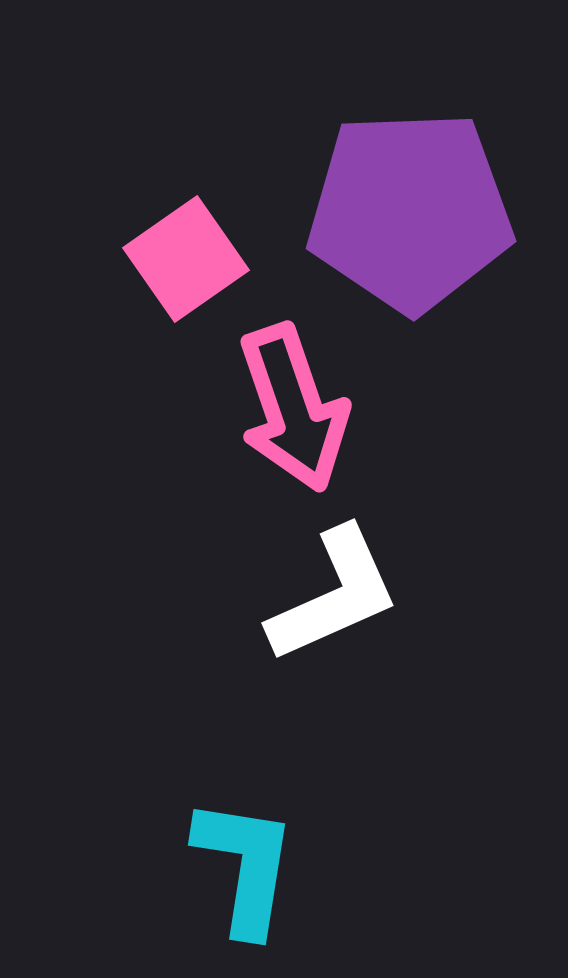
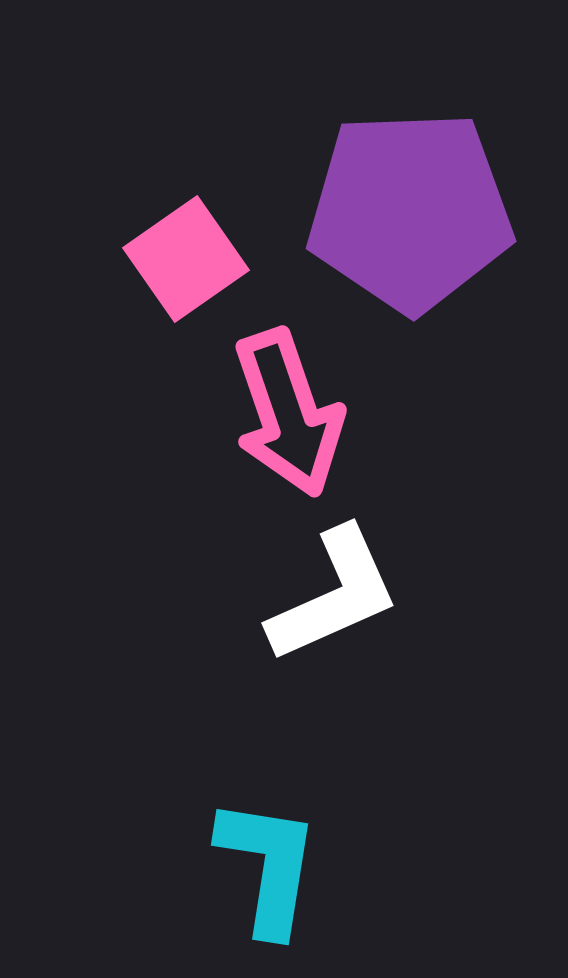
pink arrow: moved 5 px left, 5 px down
cyan L-shape: moved 23 px right
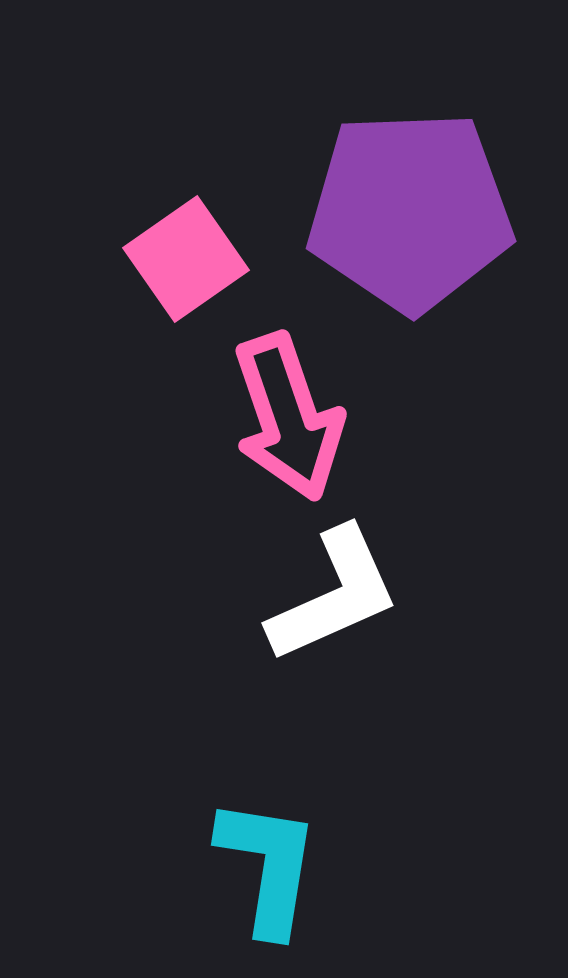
pink arrow: moved 4 px down
